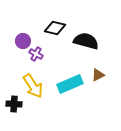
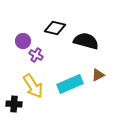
purple cross: moved 1 px down
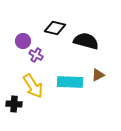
cyan rectangle: moved 2 px up; rotated 25 degrees clockwise
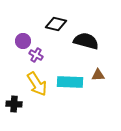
black diamond: moved 1 px right, 4 px up
brown triangle: rotated 24 degrees clockwise
yellow arrow: moved 4 px right, 2 px up
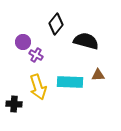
black diamond: rotated 65 degrees counterclockwise
purple circle: moved 1 px down
yellow arrow: moved 1 px right, 3 px down; rotated 15 degrees clockwise
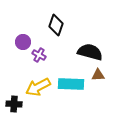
black diamond: moved 1 px down; rotated 20 degrees counterclockwise
black semicircle: moved 4 px right, 11 px down
purple cross: moved 3 px right
cyan rectangle: moved 1 px right, 2 px down
yellow arrow: rotated 80 degrees clockwise
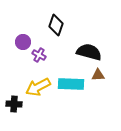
black semicircle: moved 1 px left
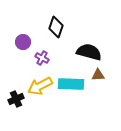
black diamond: moved 2 px down
purple cross: moved 3 px right, 3 px down
yellow arrow: moved 2 px right, 1 px up
black cross: moved 2 px right, 5 px up; rotated 28 degrees counterclockwise
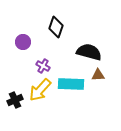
purple cross: moved 1 px right, 8 px down
yellow arrow: moved 4 px down; rotated 20 degrees counterclockwise
black cross: moved 1 px left, 1 px down
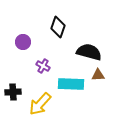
black diamond: moved 2 px right
yellow arrow: moved 14 px down
black cross: moved 2 px left, 8 px up; rotated 21 degrees clockwise
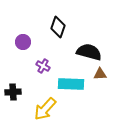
brown triangle: moved 2 px right, 1 px up
yellow arrow: moved 5 px right, 5 px down
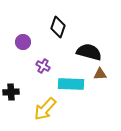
black cross: moved 2 px left
